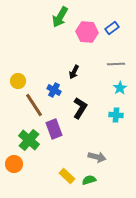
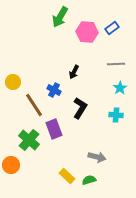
yellow circle: moved 5 px left, 1 px down
orange circle: moved 3 px left, 1 px down
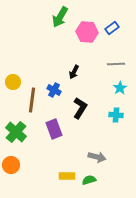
brown line: moved 2 px left, 5 px up; rotated 40 degrees clockwise
green cross: moved 13 px left, 8 px up
yellow rectangle: rotated 42 degrees counterclockwise
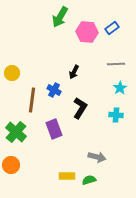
yellow circle: moved 1 px left, 9 px up
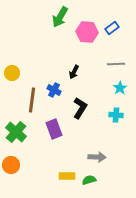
gray arrow: rotated 12 degrees counterclockwise
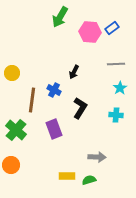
pink hexagon: moved 3 px right
green cross: moved 2 px up
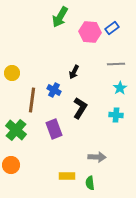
green semicircle: moved 1 px right, 3 px down; rotated 80 degrees counterclockwise
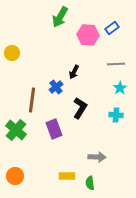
pink hexagon: moved 2 px left, 3 px down
yellow circle: moved 20 px up
blue cross: moved 2 px right, 3 px up; rotated 24 degrees clockwise
orange circle: moved 4 px right, 11 px down
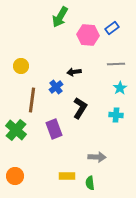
yellow circle: moved 9 px right, 13 px down
black arrow: rotated 56 degrees clockwise
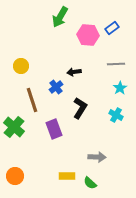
brown line: rotated 25 degrees counterclockwise
cyan cross: rotated 24 degrees clockwise
green cross: moved 2 px left, 3 px up
green semicircle: rotated 40 degrees counterclockwise
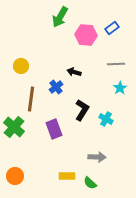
pink hexagon: moved 2 px left
black arrow: rotated 24 degrees clockwise
brown line: moved 1 px left, 1 px up; rotated 25 degrees clockwise
black L-shape: moved 2 px right, 2 px down
cyan cross: moved 10 px left, 4 px down
